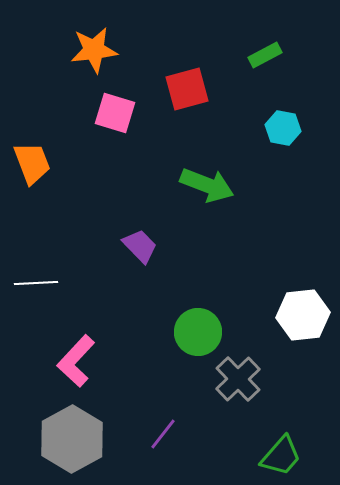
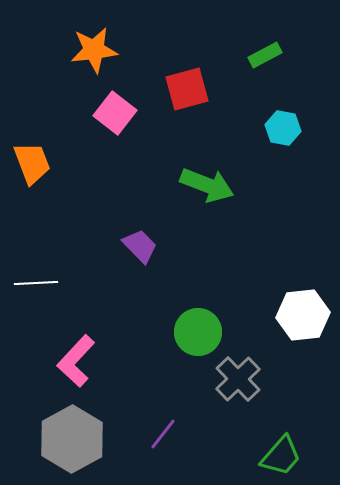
pink square: rotated 21 degrees clockwise
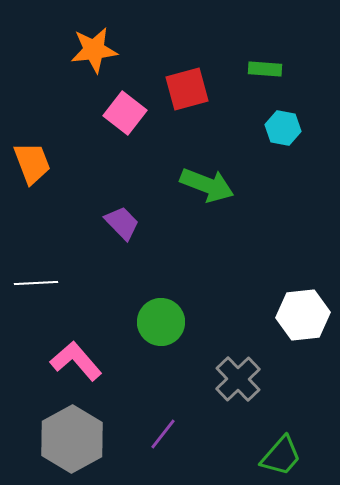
green rectangle: moved 14 px down; rotated 32 degrees clockwise
pink square: moved 10 px right
purple trapezoid: moved 18 px left, 23 px up
green circle: moved 37 px left, 10 px up
pink L-shape: rotated 96 degrees clockwise
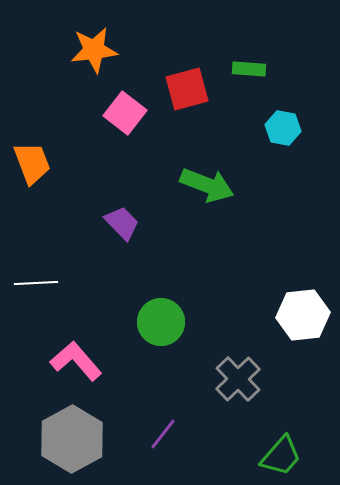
green rectangle: moved 16 px left
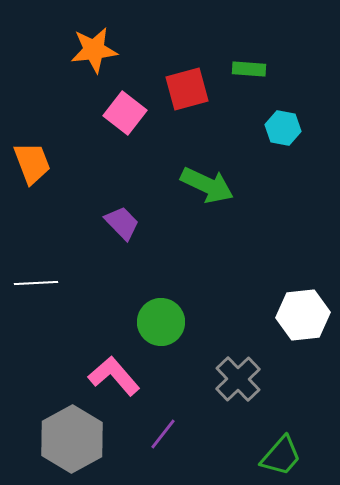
green arrow: rotated 4 degrees clockwise
pink L-shape: moved 38 px right, 15 px down
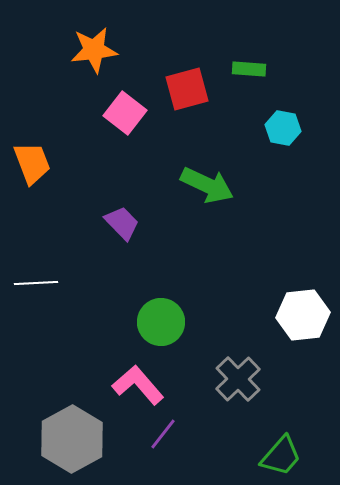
pink L-shape: moved 24 px right, 9 px down
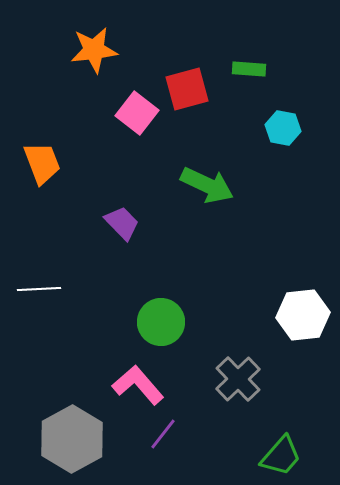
pink square: moved 12 px right
orange trapezoid: moved 10 px right
white line: moved 3 px right, 6 px down
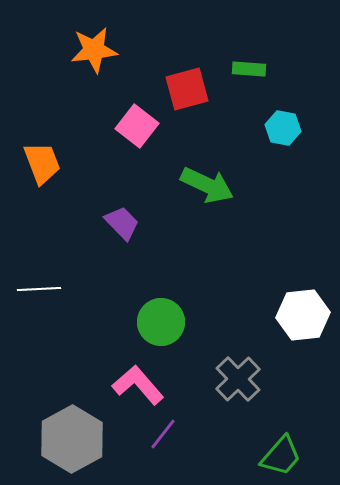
pink square: moved 13 px down
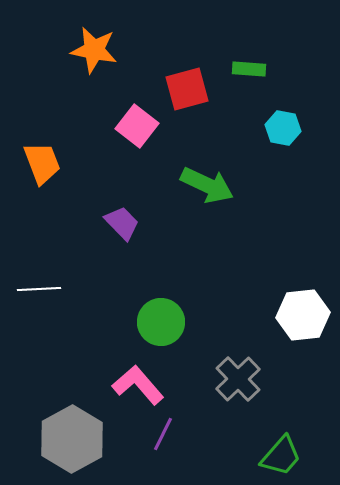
orange star: rotated 18 degrees clockwise
purple line: rotated 12 degrees counterclockwise
